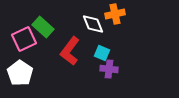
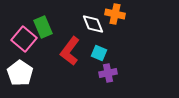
orange cross: rotated 24 degrees clockwise
green rectangle: rotated 25 degrees clockwise
pink square: rotated 25 degrees counterclockwise
cyan square: moved 3 px left
purple cross: moved 1 px left, 4 px down; rotated 18 degrees counterclockwise
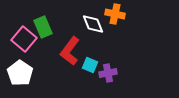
cyan square: moved 9 px left, 12 px down
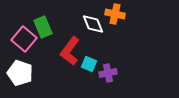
cyan square: moved 1 px left, 1 px up
white pentagon: rotated 15 degrees counterclockwise
